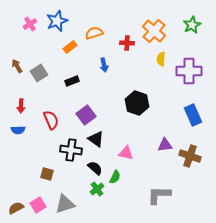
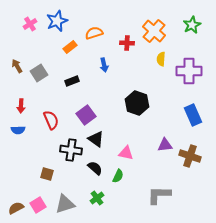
green semicircle: moved 3 px right, 1 px up
green cross: moved 9 px down
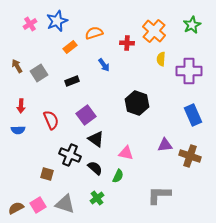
blue arrow: rotated 24 degrees counterclockwise
black cross: moved 1 px left, 5 px down; rotated 15 degrees clockwise
gray triangle: rotated 35 degrees clockwise
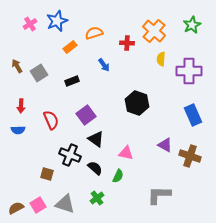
purple triangle: rotated 35 degrees clockwise
